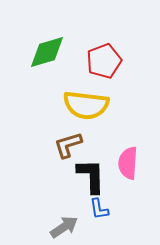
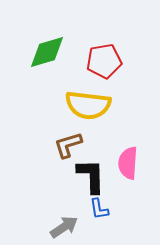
red pentagon: rotated 12 degrees clockwise
yellow semicircle: moved 2 px right
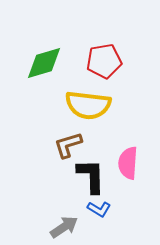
green diamond: moved 3 px left, 11 px down
blue L-shape: rotated 50 degrees counterclockwise
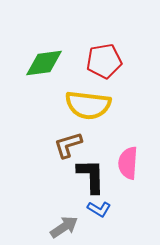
green diamond: rotated 9 degrees clockwise
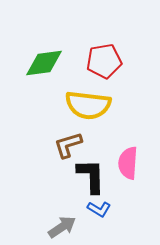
gray arrow: moved 2 px left
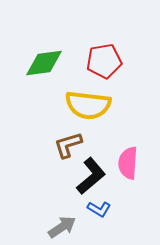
black L-shape: rotated 51 degrees clockwise
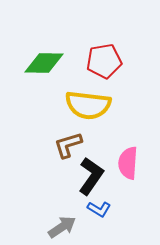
green diamond: rotated 9 degrees clockwise
black L-shape: rotated 15 degrees counterclockwise
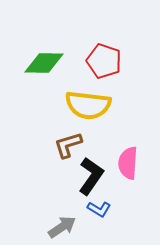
red pentagon: rotated 28 degrees clockwise
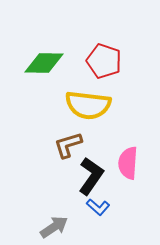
blue L-shape: moved 1 px left, 2 px up; rotated 10 degrees clockwise
gray arrow: moved 8 px left
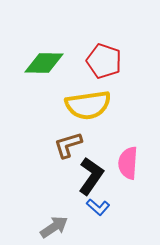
yellow semicircle: rotated 15 degrees counterclockwise
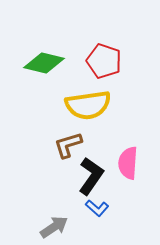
green diamond: rotated 12 degrees clockwise
blue L-shape: moved 1 px left, 1 px down
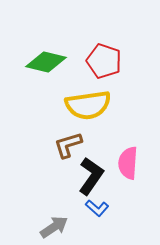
green diamond: moved 2 px right, 1 px up
